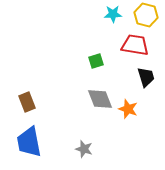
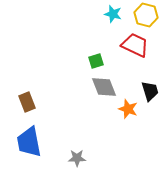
cyan star: rotated 18 degrees clockwise
red trapezoid: rotated 16 degrees clockwise
black trapezoid: moved 4 px right, 14 px down
gray diamond: moved 4 px right, 12 px up
gray star: moved 7 px left, 9 px down; rotated 18 degrees counterclockwise
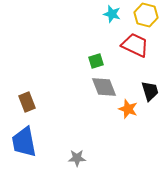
cyan star: moved 1 px left
blue trapezoid: moved 5 px left
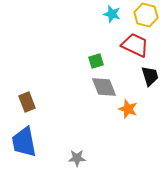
black trapezoid: moved 15 px up
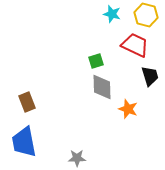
gray diamond: moved 2 px left; rotated 20 degrees clockwise
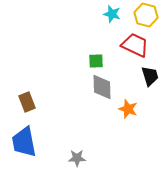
green square: rotated 14 degrees clockwise
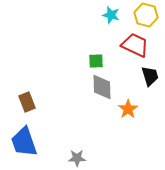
cyan star: moved 1 px left, 1 px down
orange star: rotated 18 degrees clockwise
blue trapezoid: rotated 8 degrees counterclockwise
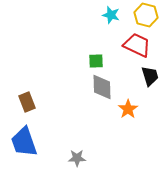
red trapezoid: moved 2 px right
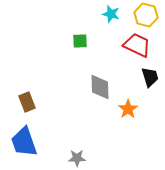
cyan star: moved 1 px up
green square: moved 16 px left, 20 px up
black trapezoid: moved 1 px down
gray diamond: moved 2 px left
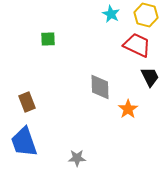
cyan star: rotated 12 degrees clockwise
green square: moved 32 px left, 2 px up
black trapezoid: rotated 10 degrees counterclockwise
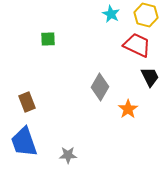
gray diamond: rotated 32 degrees clockwise
gray star: moved 9 px left, 3 px up
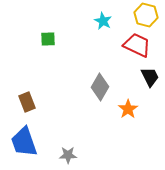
cyan star: moved 8 px left, 7 px down
